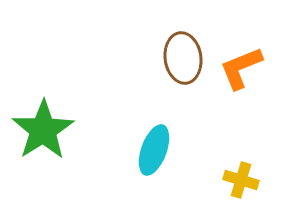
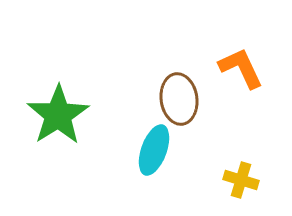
brown ellipse: moved 4 px left, 41 px down
orange L-shape: rotated 87 degrees clockwise
green star: moved 15 px right, 15 px up
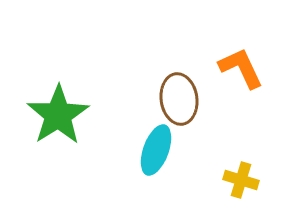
cyan ellipse: moved 2 px right
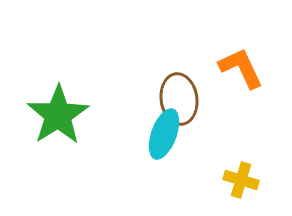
cyan ellipse: moved 8 px right, 16 px up
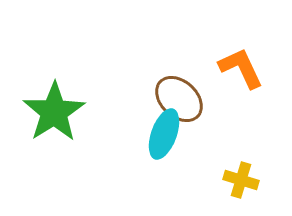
brown ellipse: rotated 39 degrees counterclockwise
green star: moved 4 px left, 3 px up
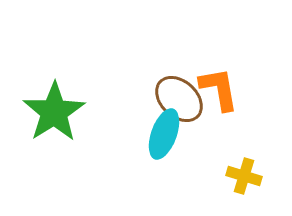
orange L-shape: moved 22 px left, 21 px down; rotated 15 degrees clockwise
yellow cross: moved 3 px right, 4 px up
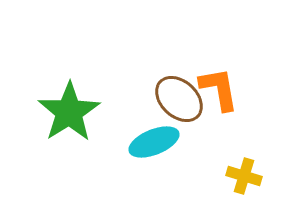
green star: moved 15 px right
cyan ellipse: moved 10 px left, 8 px down; rotated 48 degrees clockwise
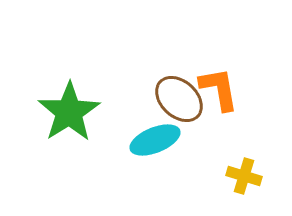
cyan ellipse: moved 1 px right, 2 px up
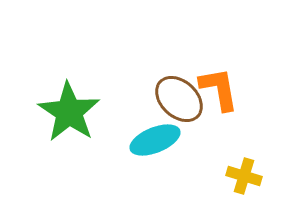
green star: rotated 6 degrees counterclockwise
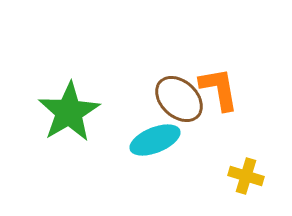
green star: rotated 8 degrees clockwise
yellow cross: moved 2 px right
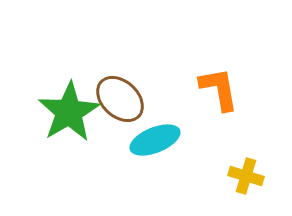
brown ellipse: moved 59 px left
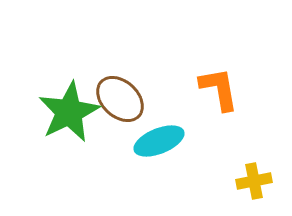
green star: rotated 4 degrees clockwise
cyan ellipse: moved 4 px right, 1 px down
yellow cross: moved 8 px right, 5 px down; rotated 28 degrees counterclockwise
